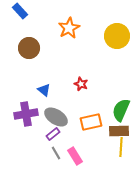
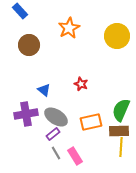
brown circle: moved 3 px up
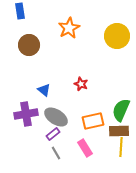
blue rectangle: rotated 35 degrees clockwise
orange rectangle: moved 2 px right, 1 px up
pink rectangle: moved 10 px right, 8 px up
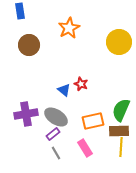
yellow circle: moved 2 px right, 6 px down
blue triangle: moved 20 px right
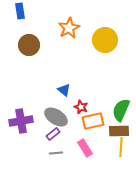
yellow circle: moved 14 px left, 2 px up
red star: moved 23 px down
purple cross: moved 5 px left, 7 px down
gray line: rotated 64 degrees counterclockwise
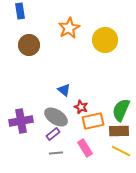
yellow line: moved 4 px down; rotated 66 degrees counterclockwise
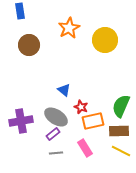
green semicircle: moved 4 px up
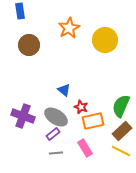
purple cross: moved 2 px right, 5 px up; rotated 30 degrees clockwise
brown rectangle: moved 3 px right; rotated 42 degrees counterclockwise
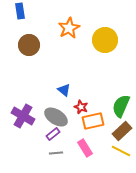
purple cross: rotated 10 degrees clockwise
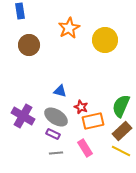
blue triangle: moved 4 px left, 1 px down; rotated 24 degrees counterclockwise
purple rectangle: rotated 64 degrees clockwise
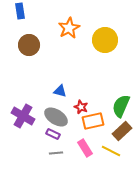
yellow line: moved 10 px left
